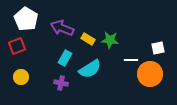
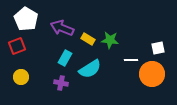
orange circle: moved 2 px right
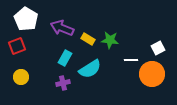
white square: rotated 16 degrees counterclockwise
purple cross: moved 2 px right; rotated 24 degrees counterclockwise
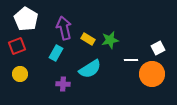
purple arrow: moved 2 px right; rotated 55 degrees clockwise
green star: rotated 18 degrees counterclockwise
cyan rectangle: moved 9 px left, 5 px up
yellow circle: moved 1 px left, 3 px up
purple cross: moved 1 px down; rotated 16 degrees clockwise
